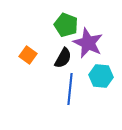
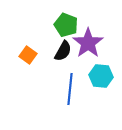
purple star: rotated 12 degrees clockwise
black semicircle: moved 7 px up
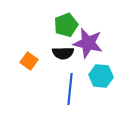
green pentagon: rotated 30 degrees clockwise
purple star: rotated 24 degrees counterclockwise
black semicircle: moved 2 px down; rotated 60 degrees clockwise
orange square: moved 1 px right, 6 px down
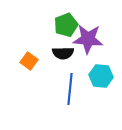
purple star: moved 4 px up; rotated 8 degrees counterclockwise
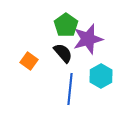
green pentagon: rotated 15 degrees counterclockwise
purple star: rotated 20 degrees counterclockwise
black semicircle: rotated 130 degrees counterclockwise
cyan hexagon: rotated 25 degrees clockwise
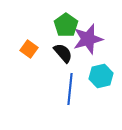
orange square: moved 12 px up
cyan hexagon: rotated 15 degrees clockwise
